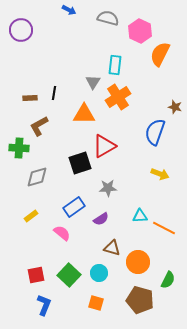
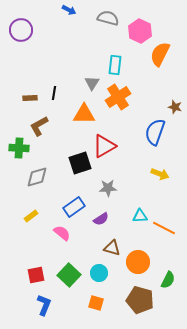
gray triangle: moved 1 px left, 1 px down
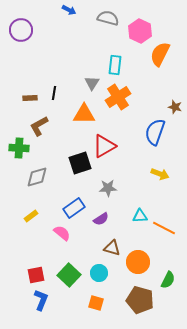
blue rectangle: moved 1 px down
blue L-shape: moved 3 px left, 5 px up
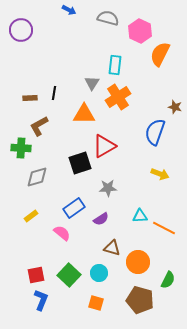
green cross: moved 2 px right
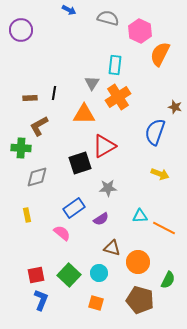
yellow rectangle: moved 4 px left, 1 px up; rotated 64 degrees counterclockwise
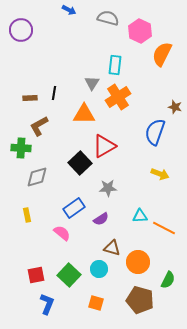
orange semicircle: moved 2 px right
black square: rotated 25 degrees counterclockwise
cyan circle: moved 4 px up
blue L-shape: moved 6 px right, 4 px down
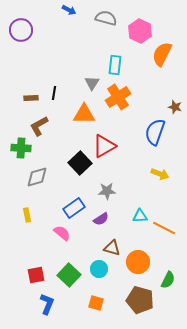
gray semicircle: moved 2 px left
brown rectangle: moved 1 px right
gray star: moved 1 px left, 3 px down
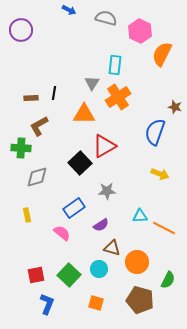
purple semicircle: moved 6 px down
orange circle: moved 1 px left
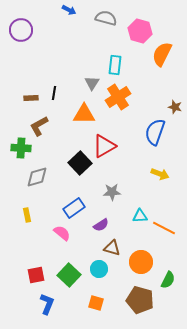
pink hexagon: rotated 10 degrees counterclockwise
gray star: moved 5 px right, 1 px down
orange circle: moved 4 px right
